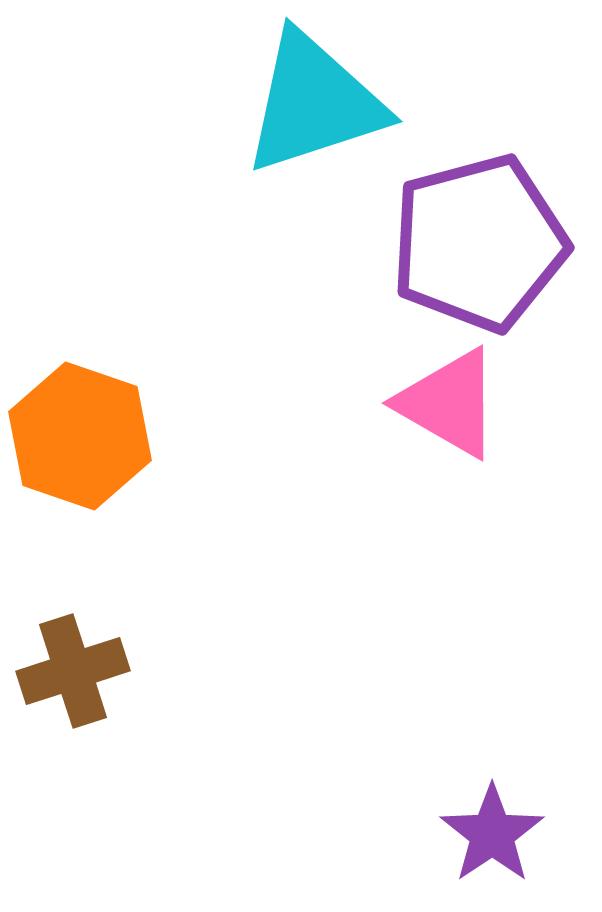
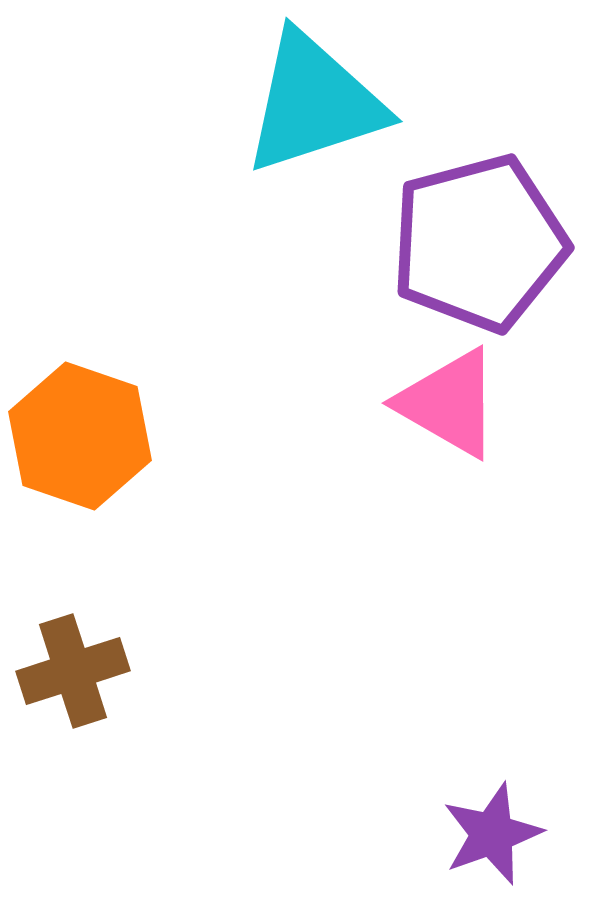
purple star: rotated 14 degrees clockwise
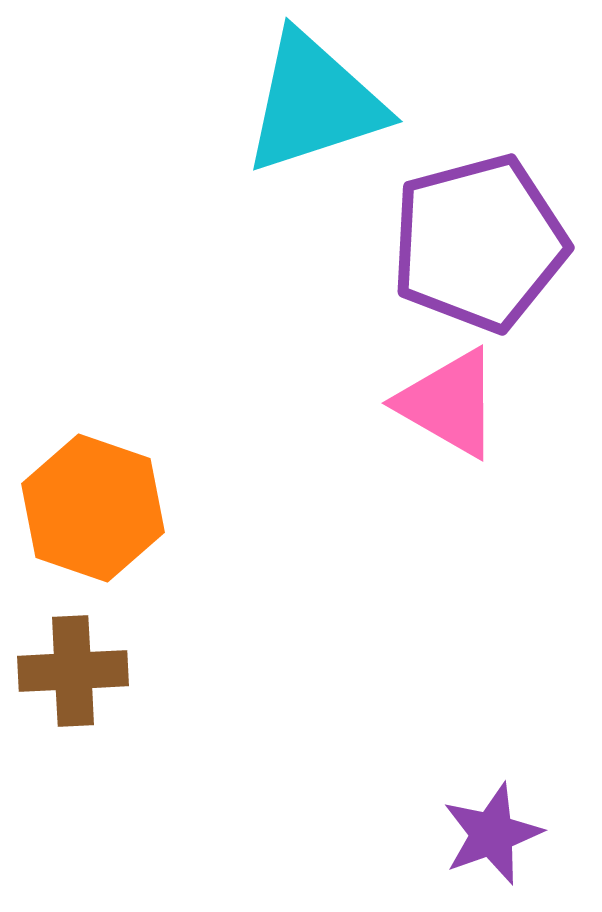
orange hexagon: moved 13 px right, 72 px down
brown cross: rotated 15 degrees clockwise
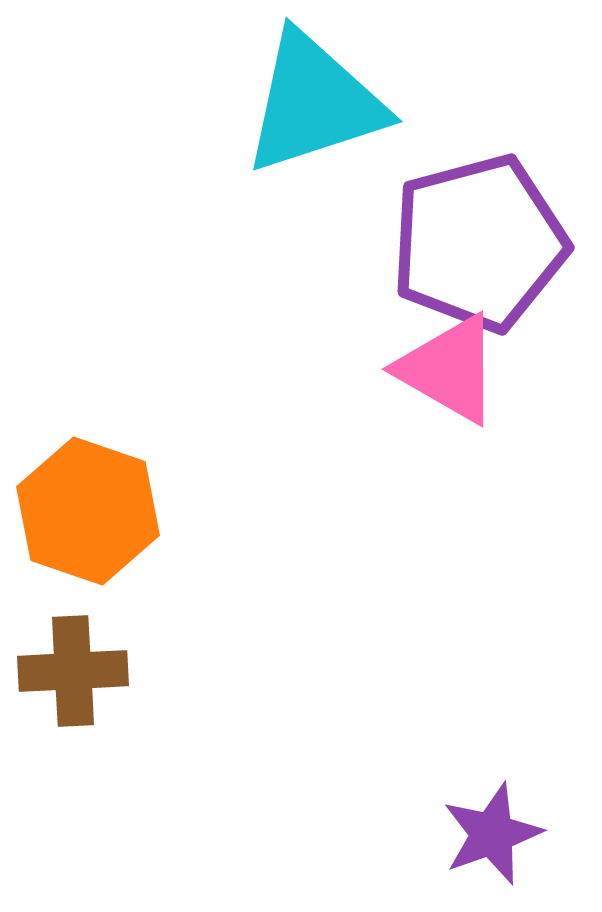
pink triangle: moved 34 px up
orange hexagon: moved 5 px left, 3 px down
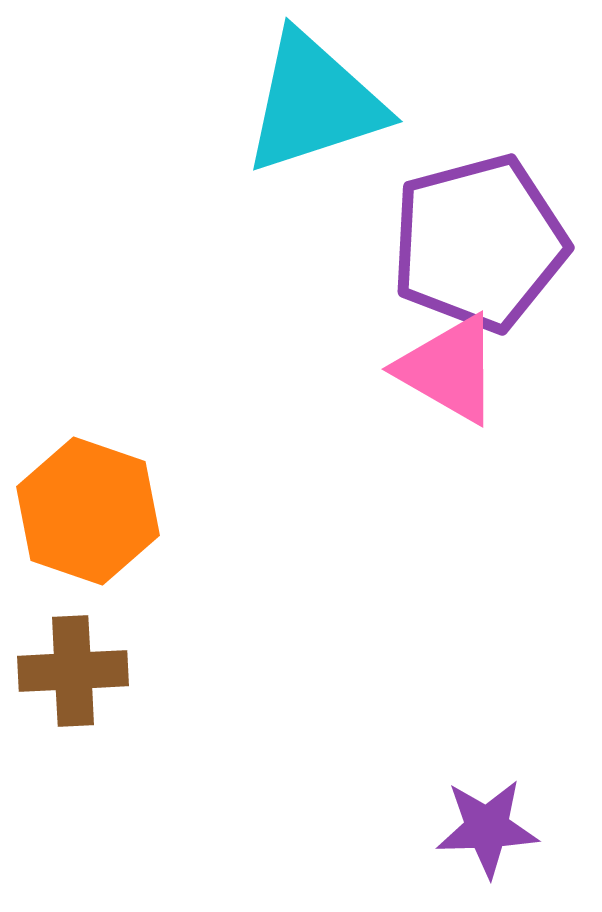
purple star: moved 5 px left, 6 px up; rotated 18 degrees clockwise
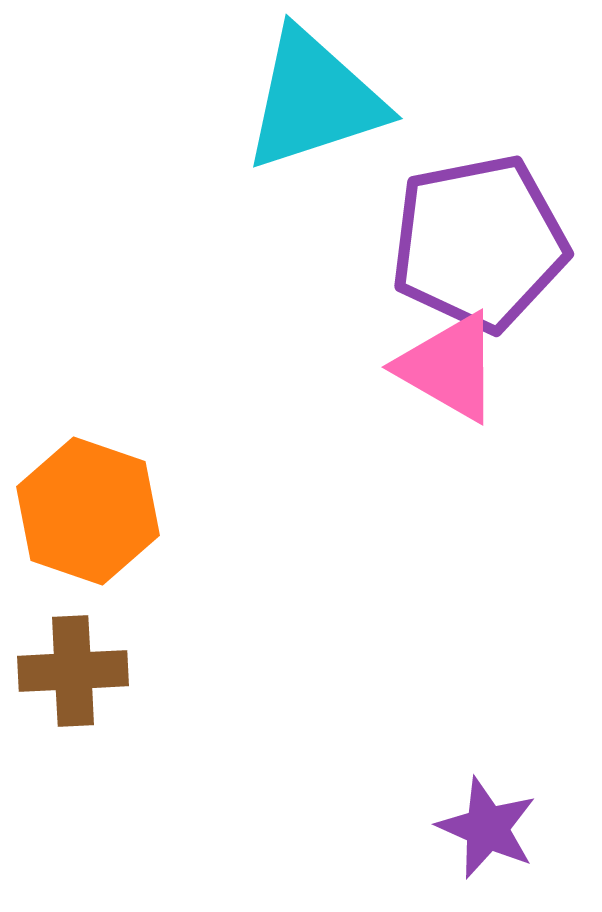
cyan triangle: moved 3 px up
purple pentagon: rotated 4 degrees clockwise
pink triangle: moved 2 px up
purple star: rotated 26 degrees clockwise
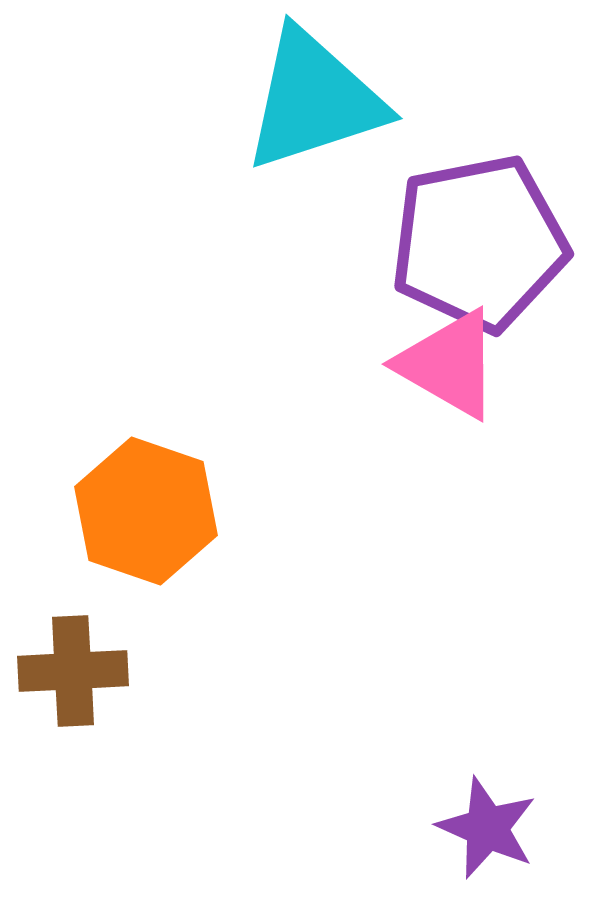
pink triangle: moved 3 px up
orange hexagon: moved 58 px right
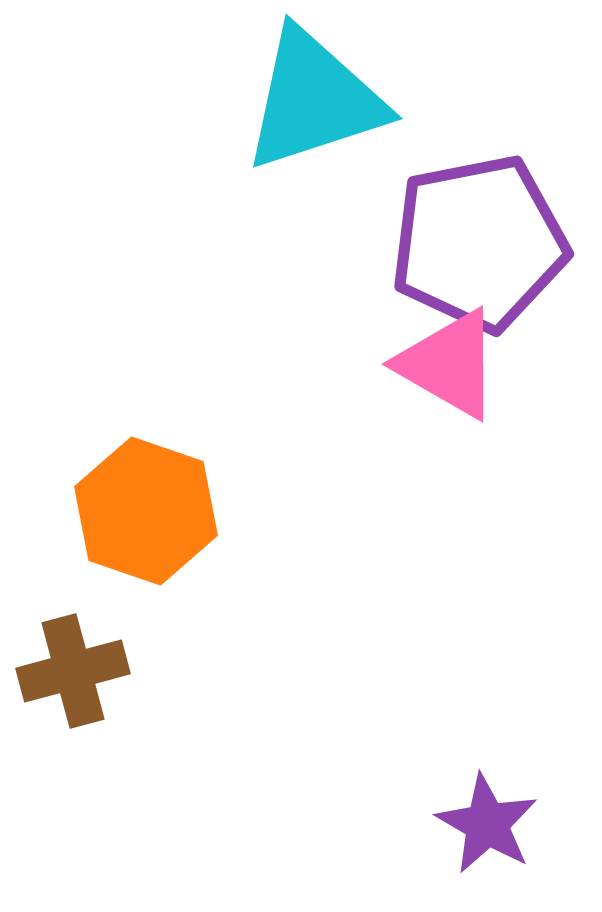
brown cross: rotated 12 degrees counterclockwise
purple star: moved 4 px up; rotated 6 degrees clockwise
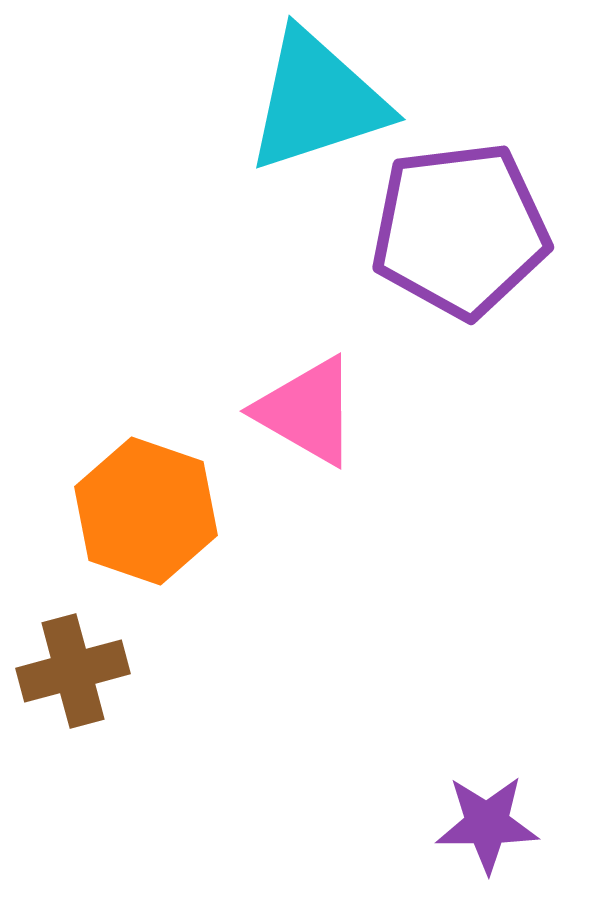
cyan triangle: moved 3 px right, 1 px down
purple pentagon: moved 19 px left, 13 px up; rotated 4 degrees clockwise
pink triangle: moved 142 px left, 47 px down
purple star: rotated 30 degrees counterclockwise
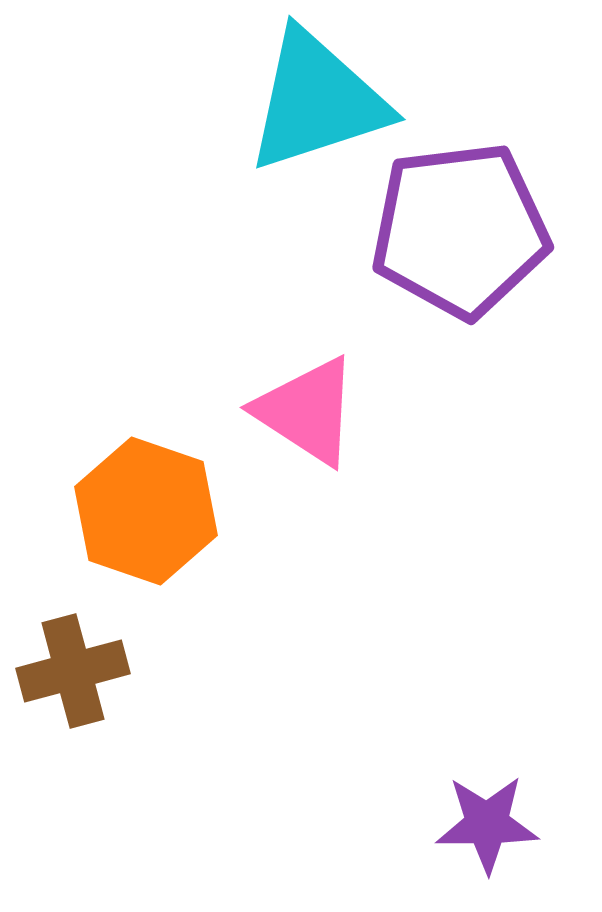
pink triangle: rotated 3 degrees clockwise
